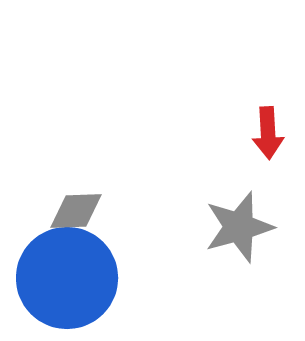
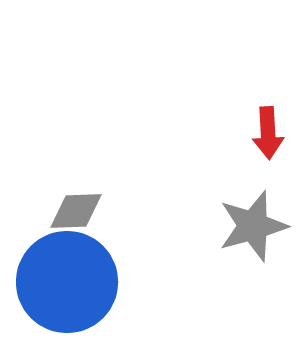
gray star: moved 14 px right, 1 px up
blue circle: moved 4 px down
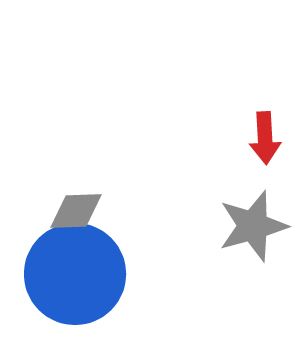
red arrow: moved 3 px left, 5 px down
blue circle: moved 8 px right, 8 px up
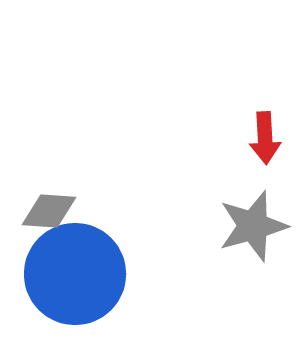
gray diamond: moved 27 px left; rotated 6 degrees clockwise
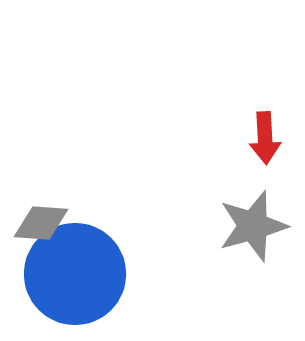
gray diamond: moved 8 px left, 12 px down
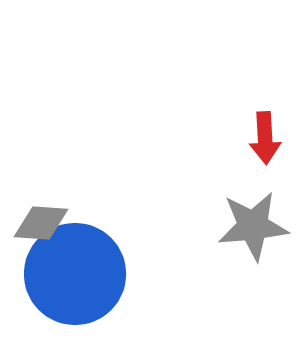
gray star: rotated 10 degrees clockwise
